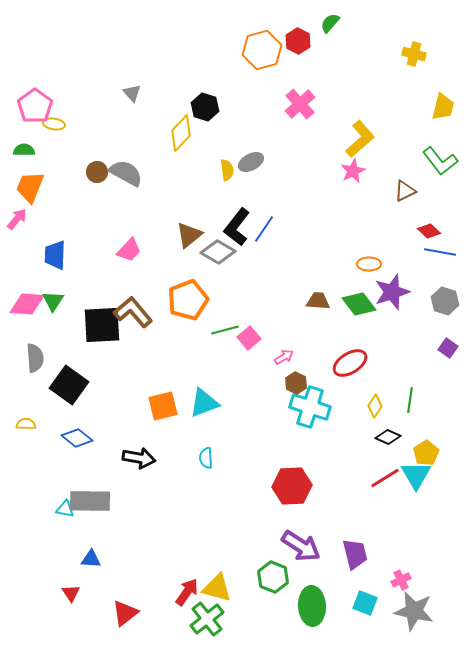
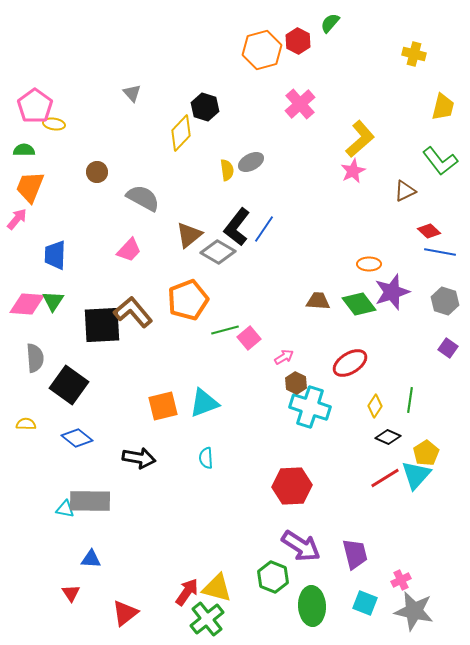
gray semicircle at (126, 173): moved 17 px right, 25 px down
cyan triangle at (416, 475): rotated 12 degrees clockwise
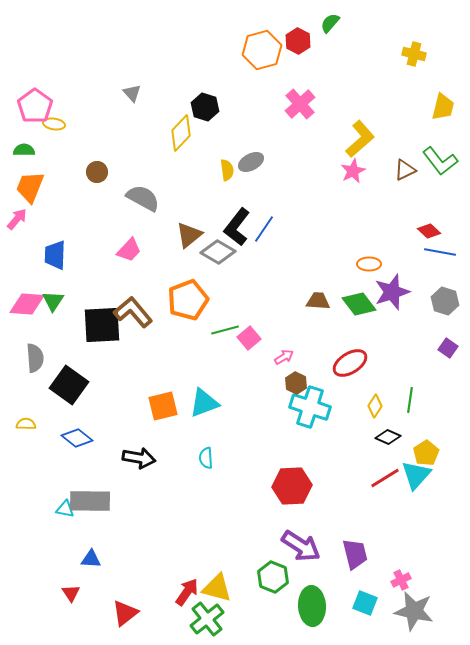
brown triangle at (405, 191): moved 21 px up
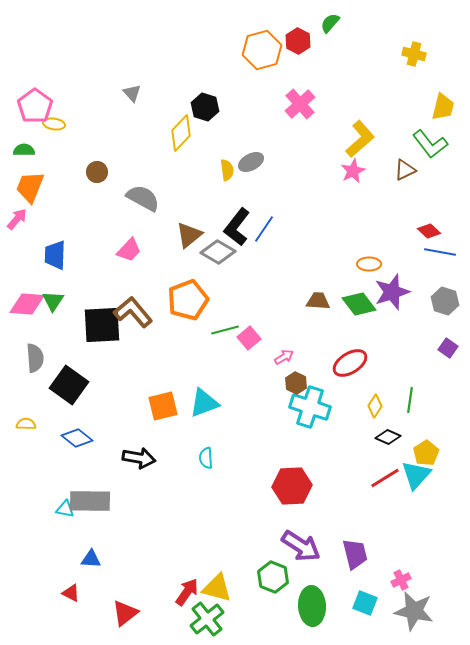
green L-shape at (440, 161): moved 10 px left, 17 px up
red triangle at (71, 593): rotated 30 degrees counterclockwise
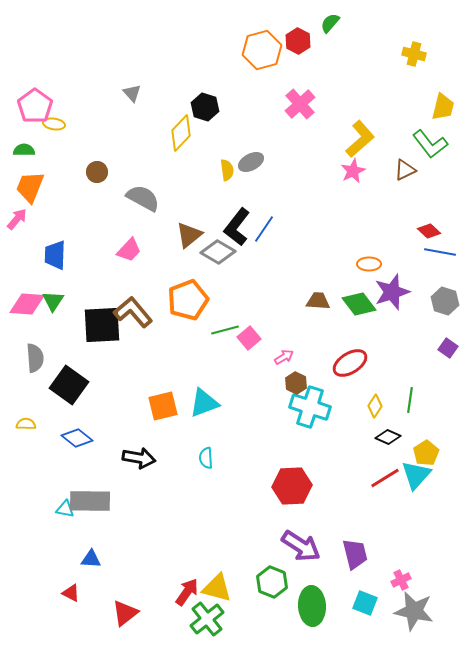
green hexagon at (273, 577): moved 1 px left, 5 px down
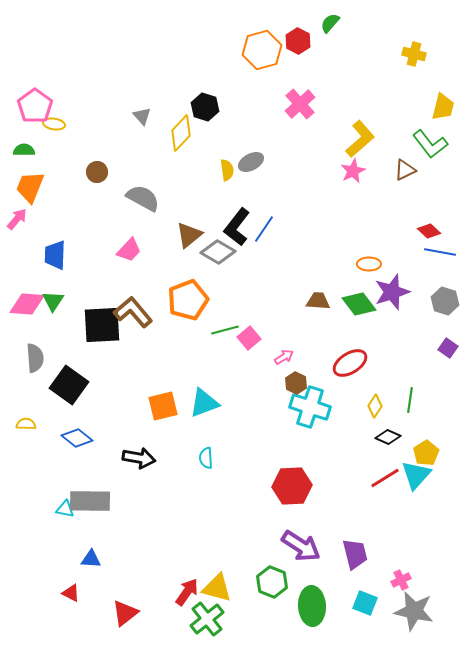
gray triangle at (132, 93): moved 10 px right, 23 px down
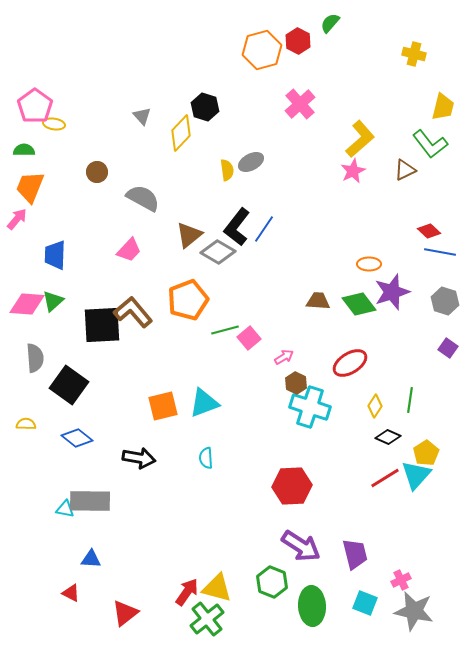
green triangle at (53, 301): rotated 15 degrees clockwise
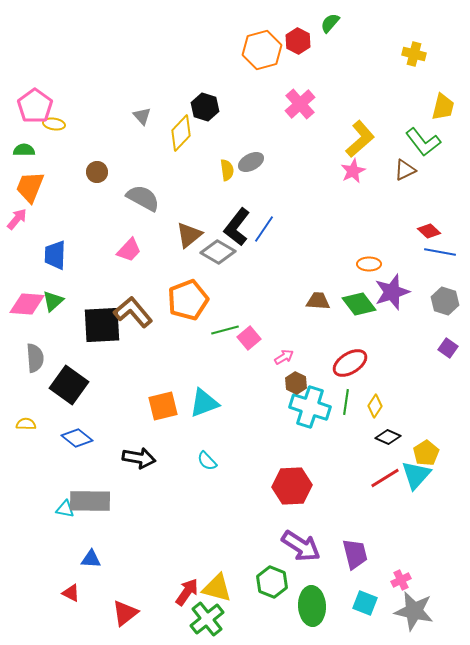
green L-shape at (430, 144): moved 7 px left, 2 px up
green line at (410, 400): moved 64 px left, 2 px down
cyan semicircle at (206, 458): moved 1 px right, 3 px down; rotated 40 degrees counterclockwise
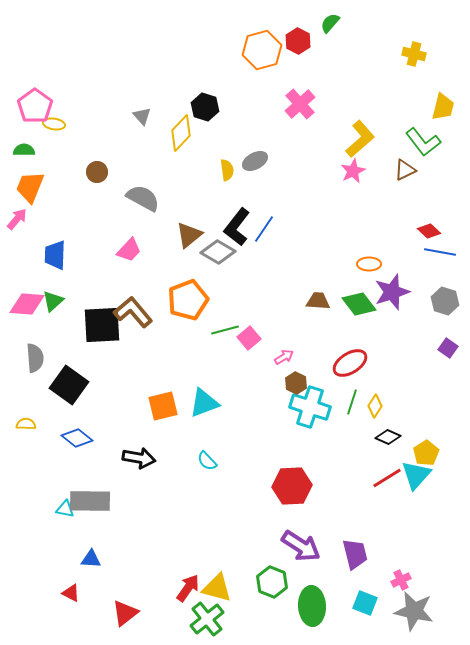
gray ellipse at (251, 162): moved 4 px right, 1 px up
green line at (346, 402): moved 6 px right; rotated 10 degrees clockwise
red line at (385, 478): moved 2 px right
red arrow at (187, 592): moved 1 px right, 4 px up
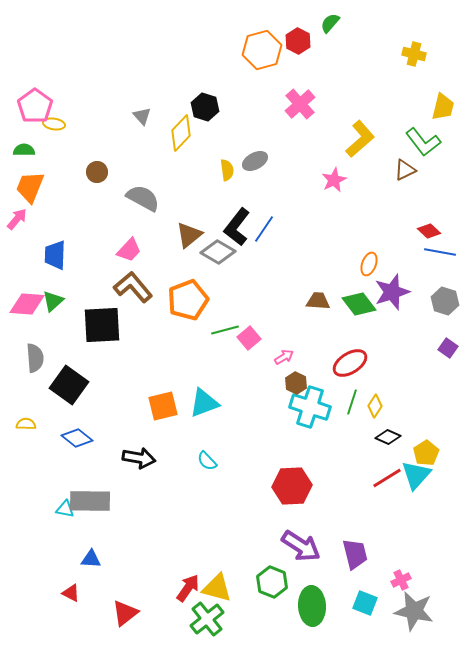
pink star at (353, 171): moved 19 px left, 9 px down
orange ellipse at (369, 264): rotated 70 degrees counterclockwise
brown L-shape at (133, 312): moved 25 px up
